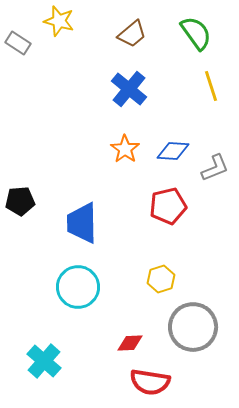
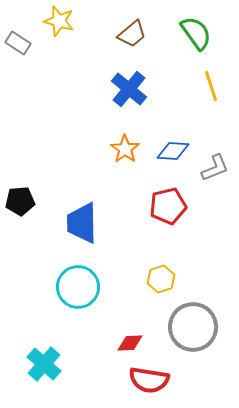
cyan cross: moved 3 px down
red semicircle: moved 1 px left, 2 px up
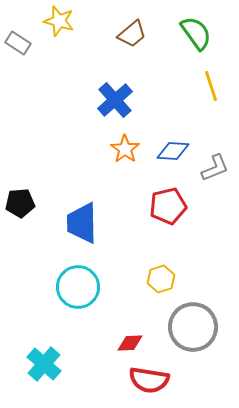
blue cross: moved 14 px left, 11 px down; rotated 9 degrees clockwise
black pentagon: moved 2 px down
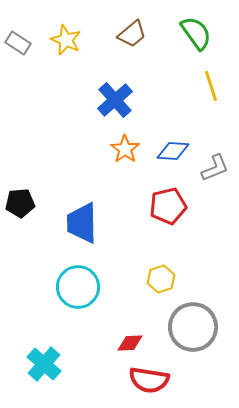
yellow star: moved 7 px right, 19 px down; rotated 8 degrees clockwise
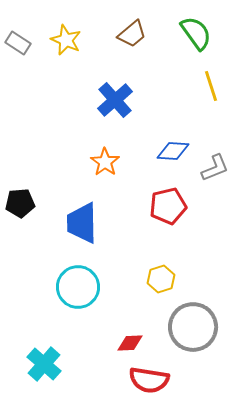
orange star: moved 20 px left, 13 px down
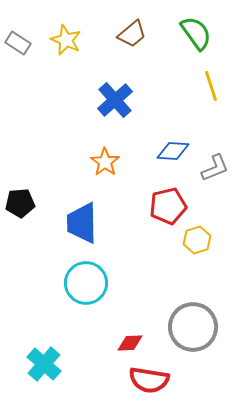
yellow hexagon: moved 36 px right, 39 px up
cyan circle: moved 8 px right, 4 px up
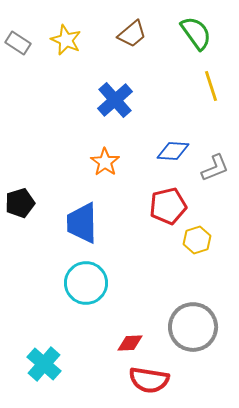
black pentagon: rotated 12 degrees counterclockwise
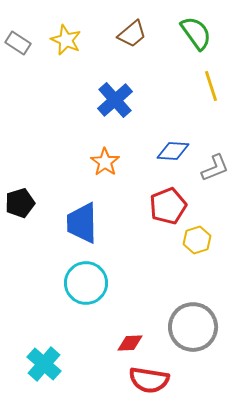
red pentagon: rotated 9 degrees counterclockwise
